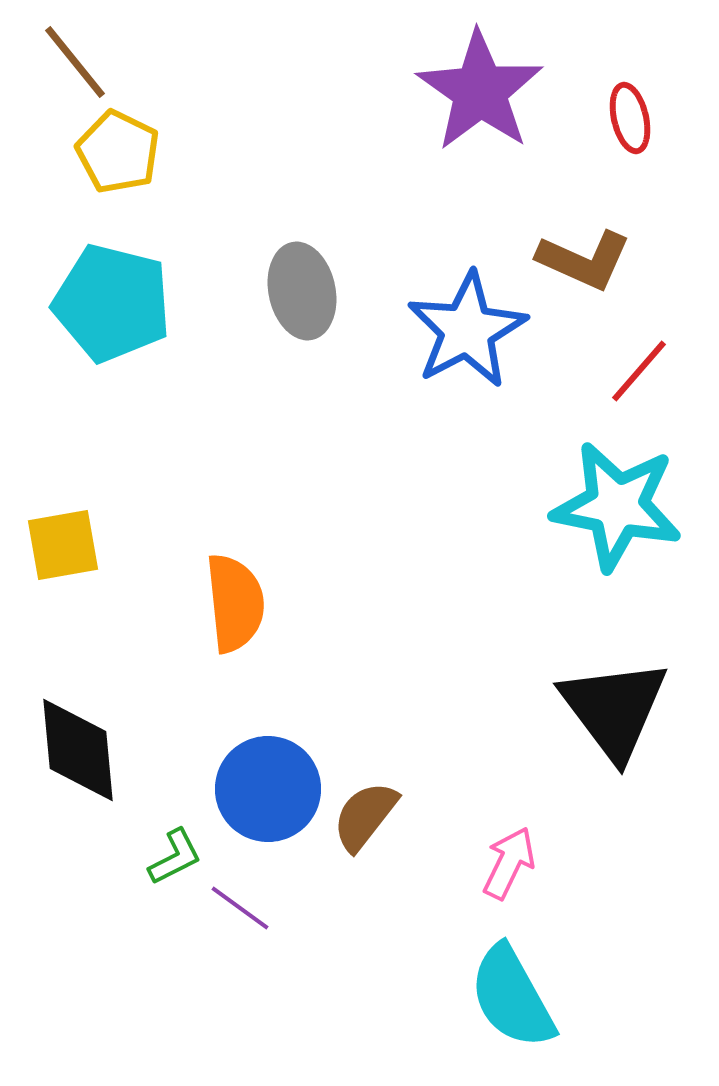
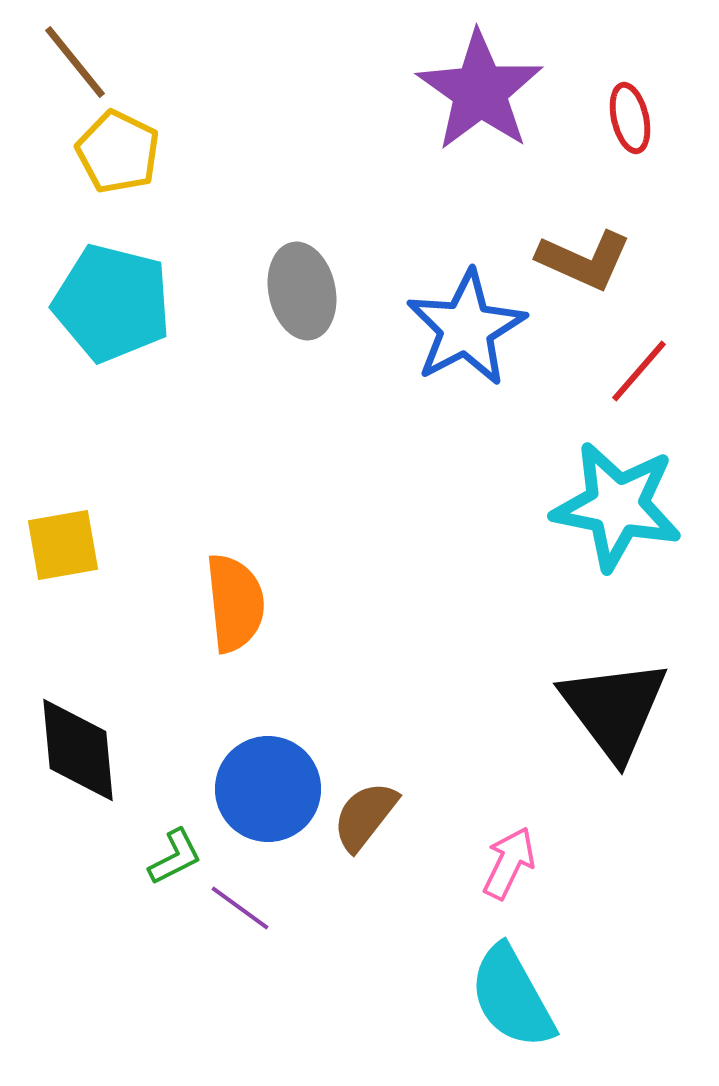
blue star: moved 1 px left, 2 px up
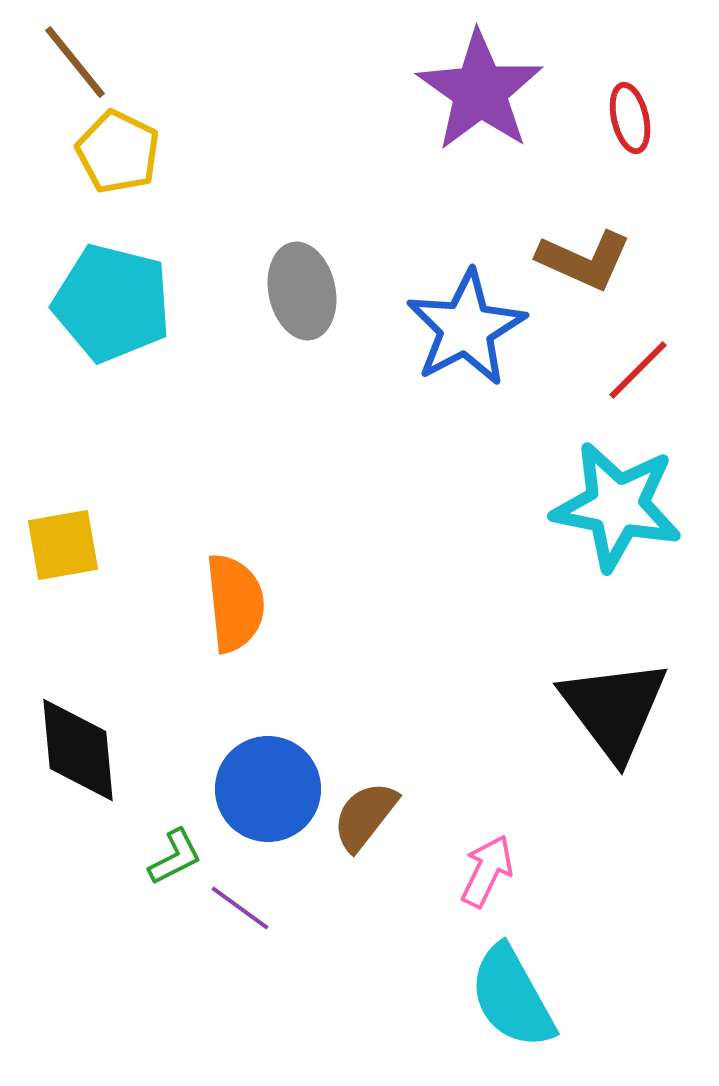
red line: moved 1 px left, 1 px up; rotated 4 degrees clockwise
pink arrow: moved 22 px left, 8 px down
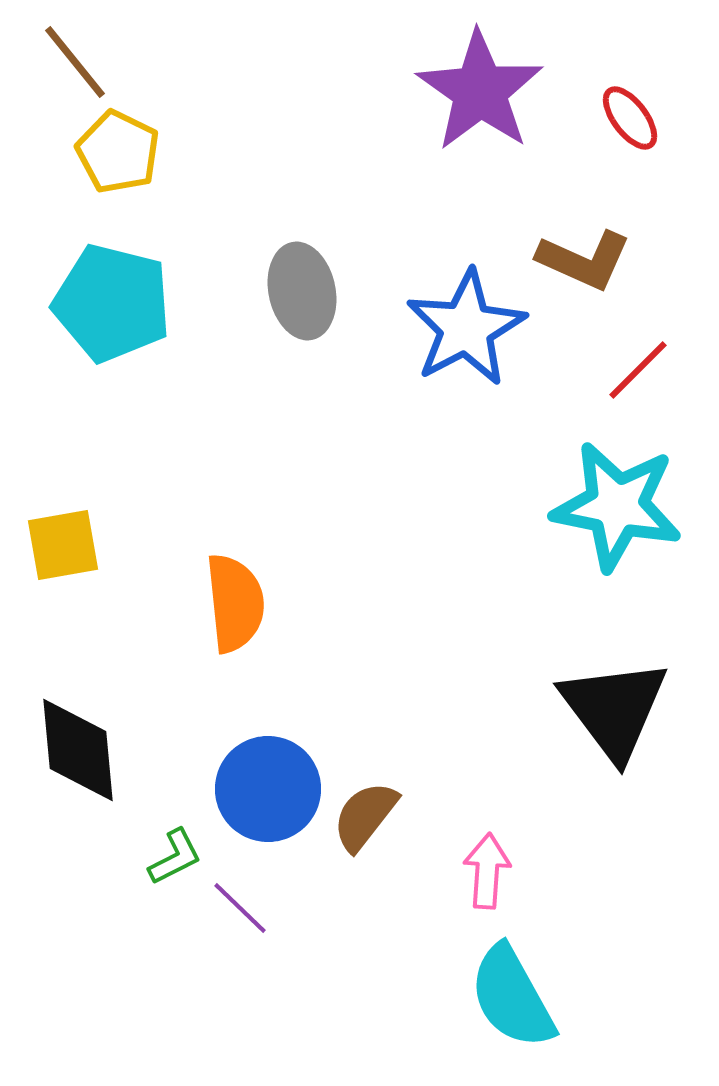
red ellipse: rotated 24 degrees counterclockwise
pink arrow: rotated 22 degrees counterclockwise
purple line: rotated 8 degrees clockwise
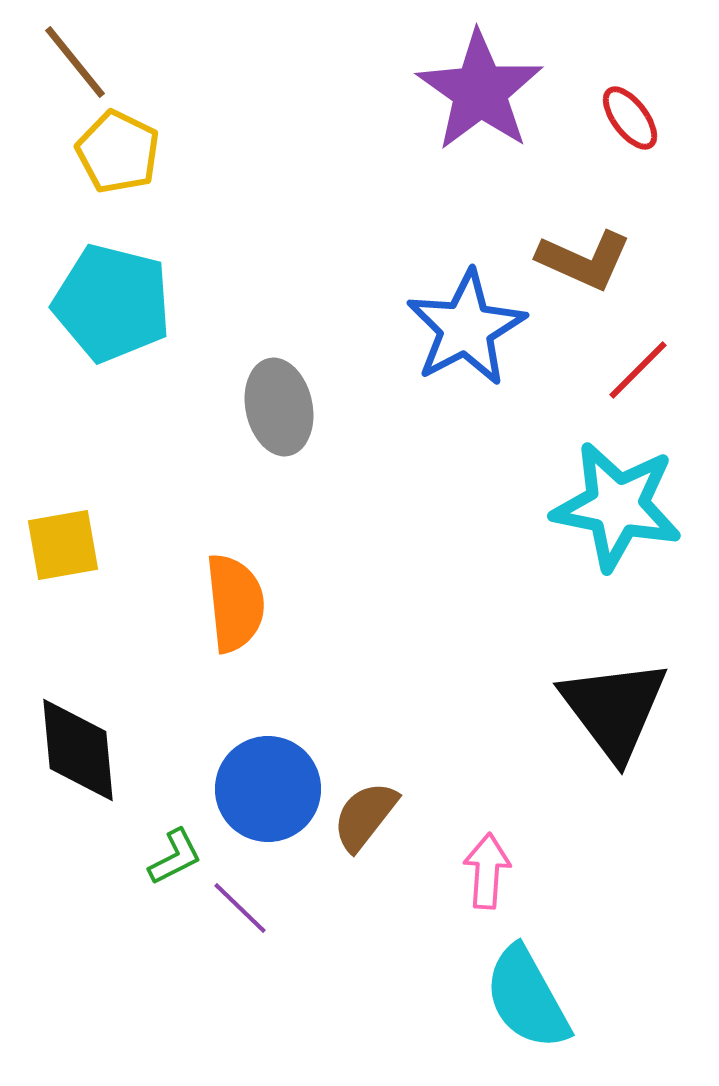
gray ellipse: moved 23 px left, 116 px down
cyan semicircle: moved 15 px right, 1 px down
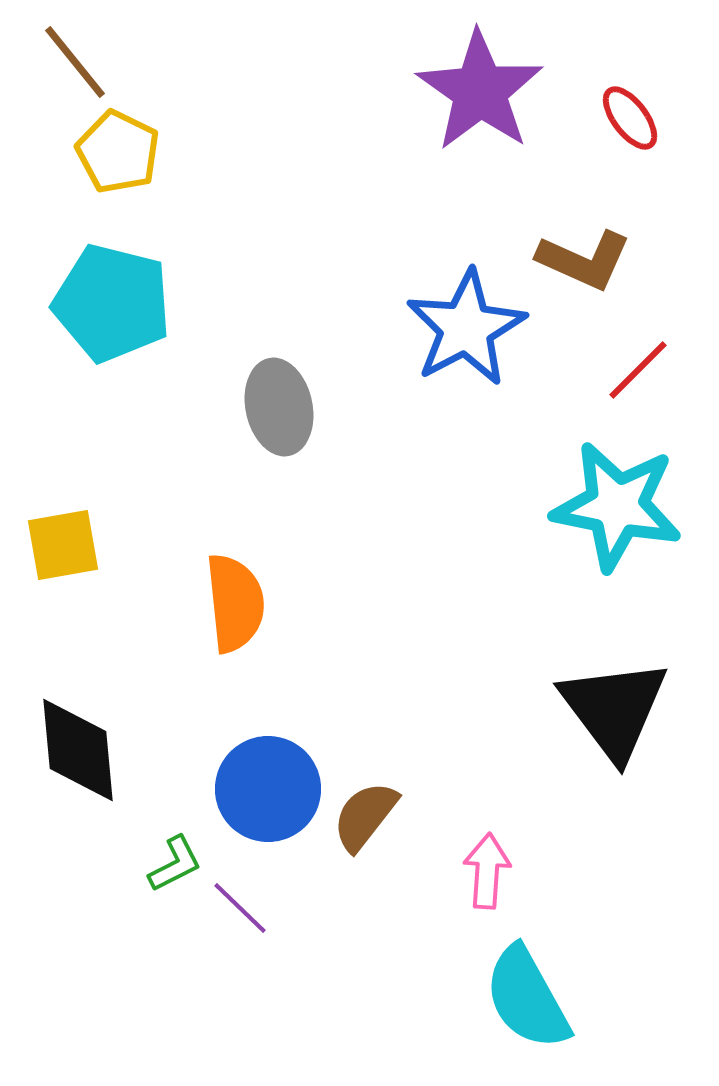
green L-shape: moved 7 px down
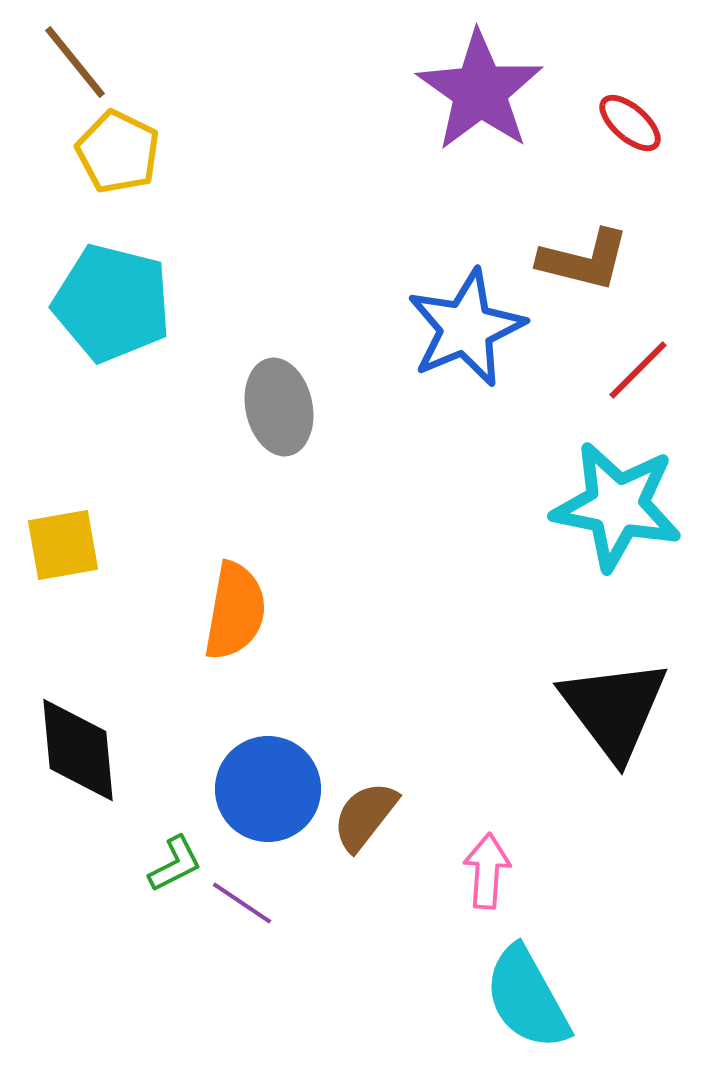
red ellipse: moved 5 px down; rotated 12 degrees counterclockwise
brown L-shape: rotated 10 degrees counterclockwise
blue star: rotated 5 degrees clockwise
orange semicircle: moved 8 px down; rotated 16 degrees clockwise
purple line: moved 2 px right, 5 px up; rotated 10 degrees counterclockwise
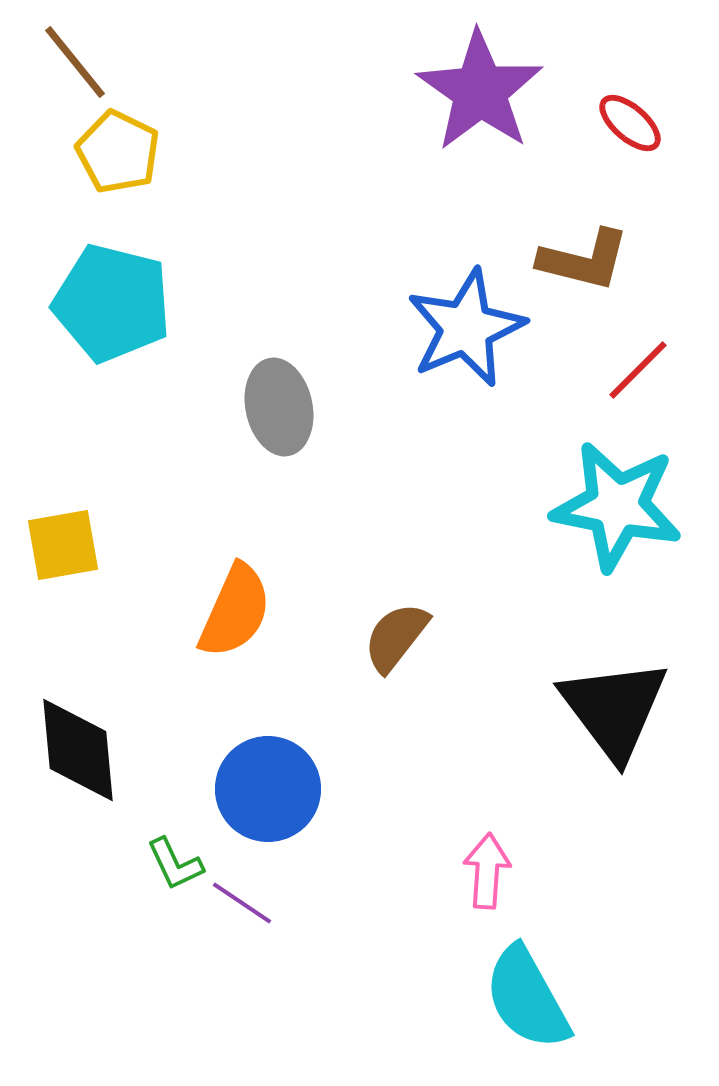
orange semicircle: rotated 14 degrees clockwise
brown semicircle: moved 31 px right, 179 px up
green L-shape: rotated 92 degrees clockwise
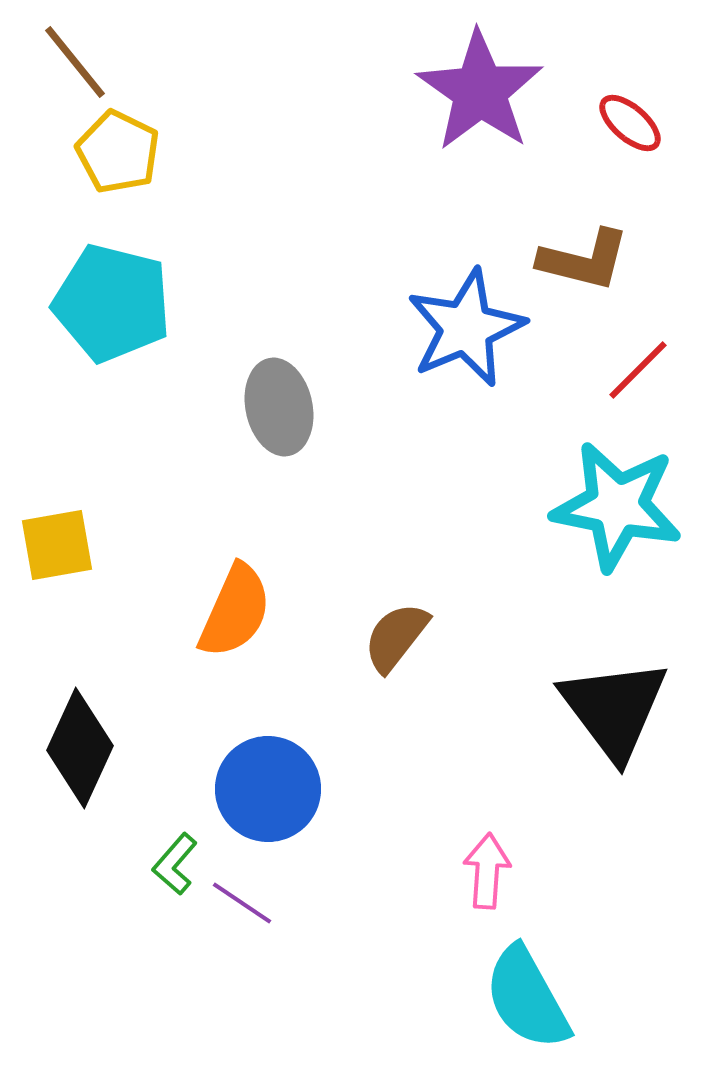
yellow square: moved 6 px left
black diamond: moved 2 px right, 2 px up; rotated 30 degrees clockwise
green L-shape: rotated 66 degrees clockwise
